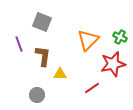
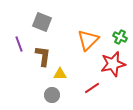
gray circle: moved 15 px right
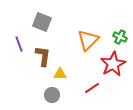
red star: rotated 15 degrees counterclockwise
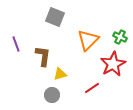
gray square: moved 13 px right, 5 px up
purple line: moved 3 px left
yellow triangle: rotated 16 degrees counterclockwise
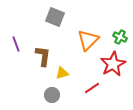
yellow triangle: moved 2 px right, 1 px up
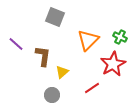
purple line: rotated 28 degrees counterclockwise
yellow triangle: moved 1 px up; rotated 24 degrees counterclockwise
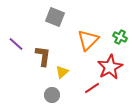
red star: moved 3 px left, 3 px down
